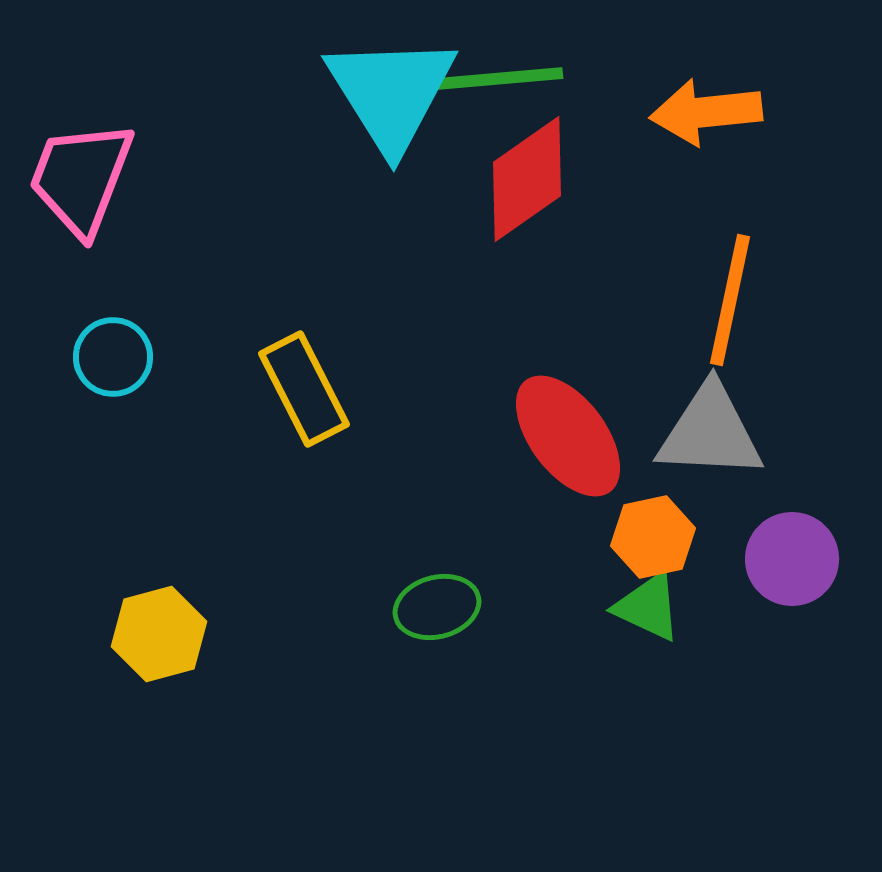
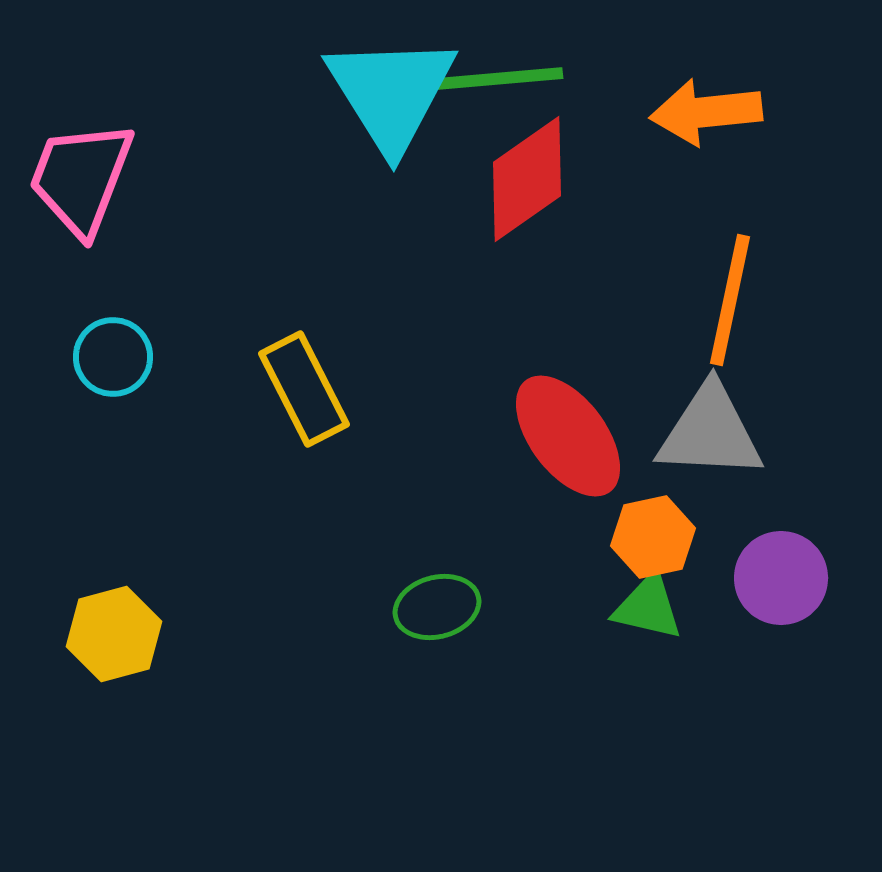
purple circle: moved 11 px left, 19 px down
green triangle: rotated 12 degrees counterclockwise
yellow hexagon: moved 45 px left
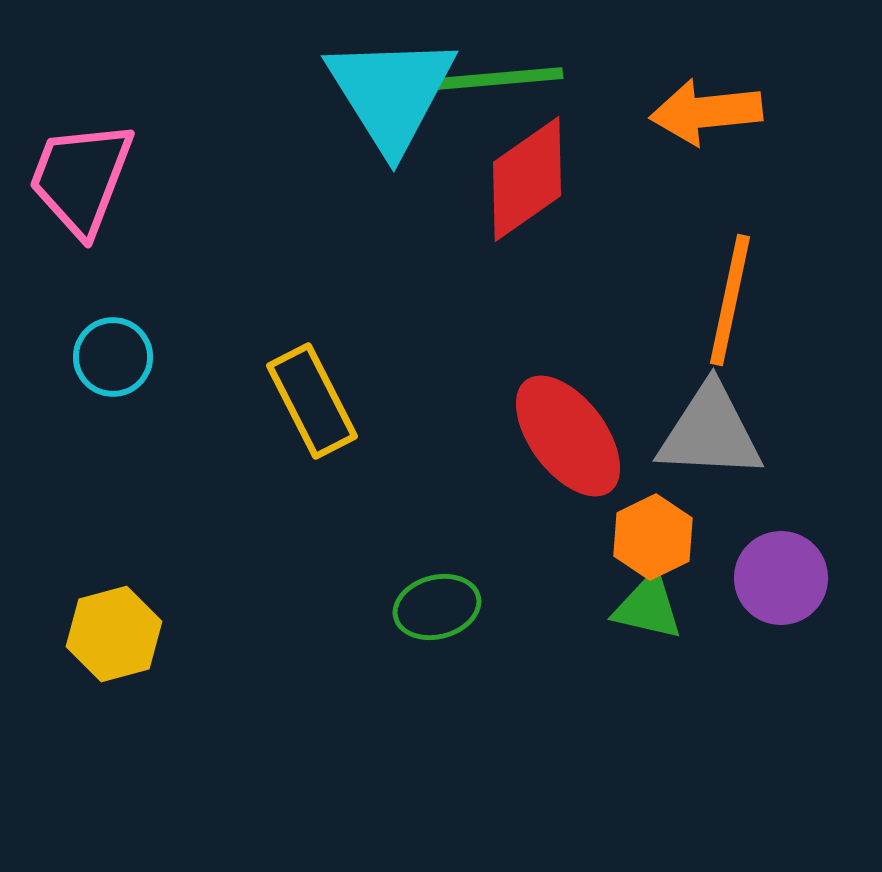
yellow rectangle: moved 8 px right, 12 px down
orange hexagon: rotated 14 degrees counterclockwise
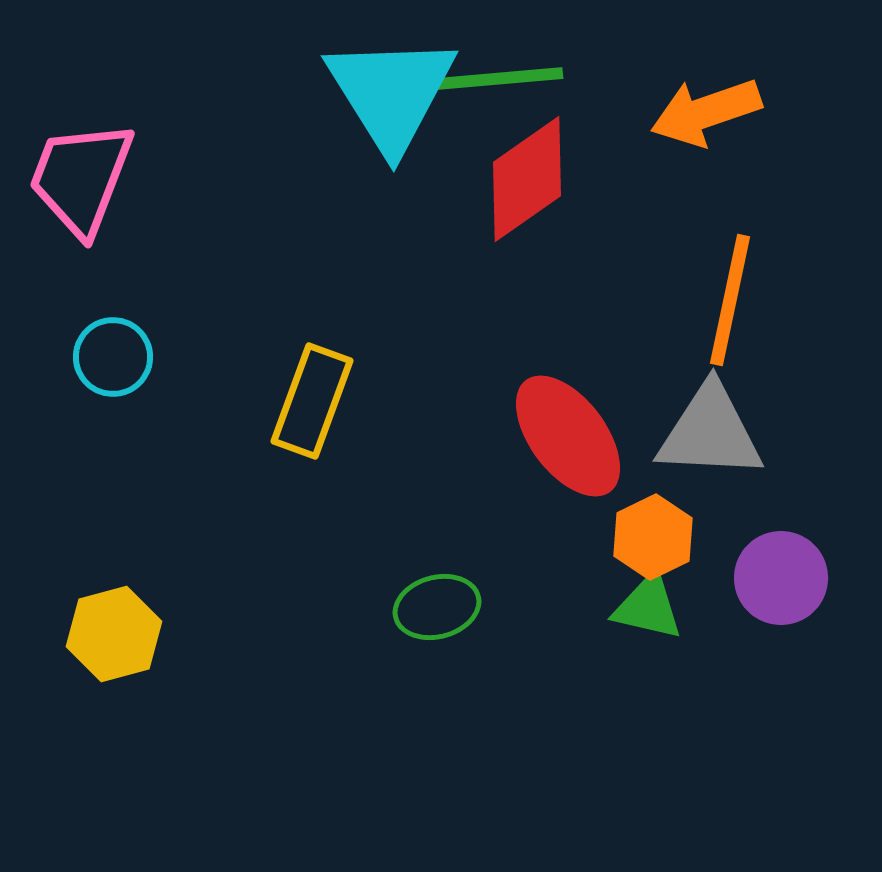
orange arrow: rotated 13 degrees counterclockwise
yellow rectangle: rotated 47 degrees clockwise
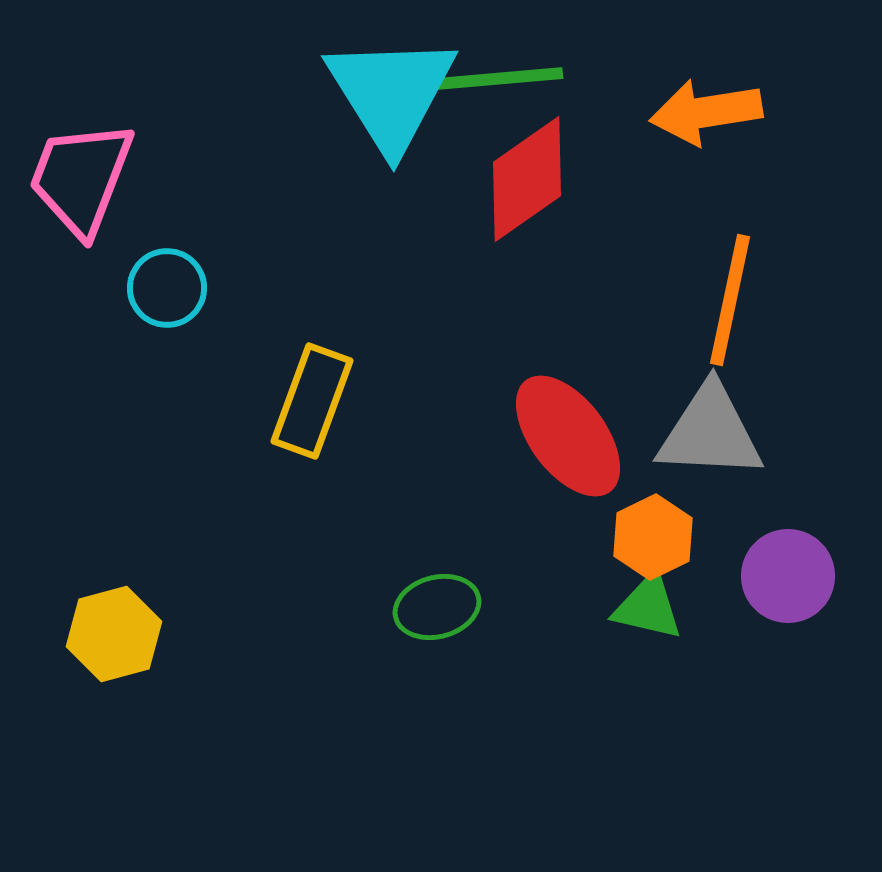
orange arrow: rotated 10 degrees clockwise
cyan circle: moved 54 px right, 69 px up
purple circle: moved 7 px right, 2 px up
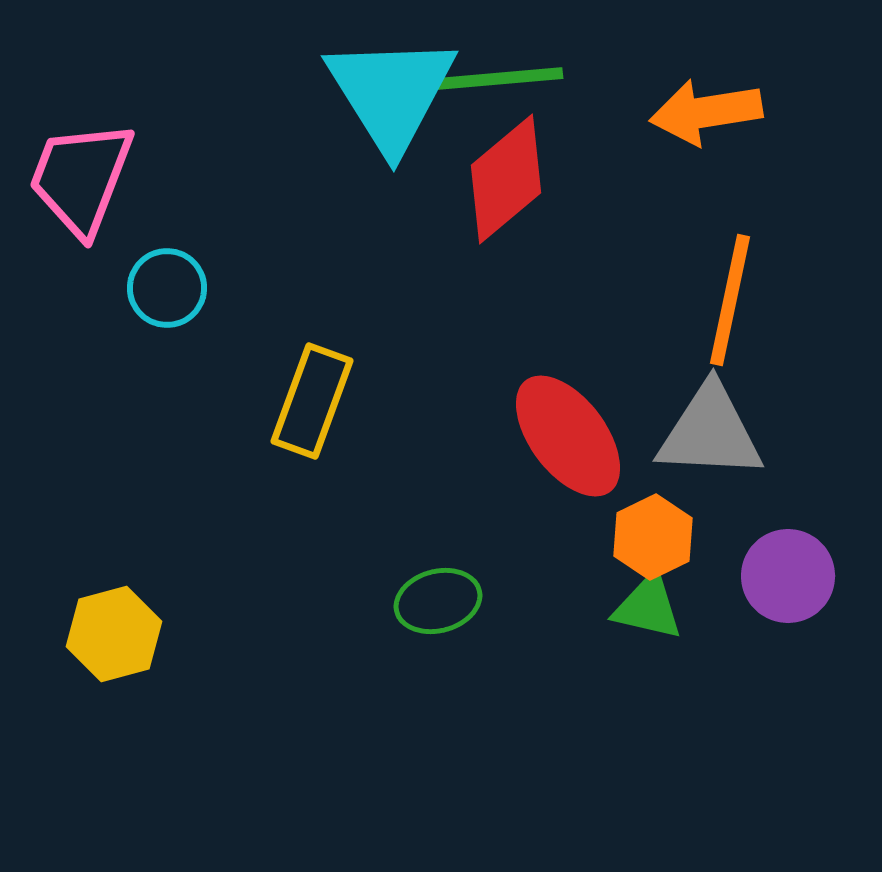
red diamond: moved 21 px left; rotated 5 degrees counterclockwise
green ellipse: moved 1 px right, 6 px up
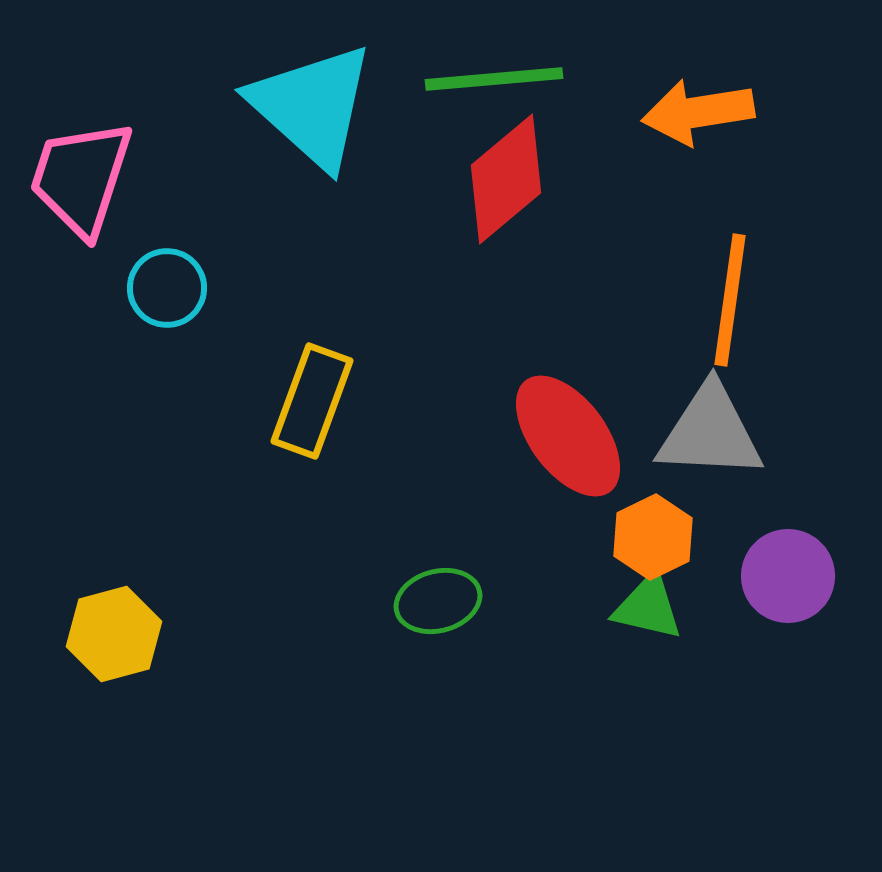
cyan triangle: moved 79 px left, 13 px down; rotated 16 degrees counterclockwise
orange arrow: moved 8 px left
pink trapezoid: rotated 3 degrees counterclockwise
orange line: rotated 4 degrees counterclockwise
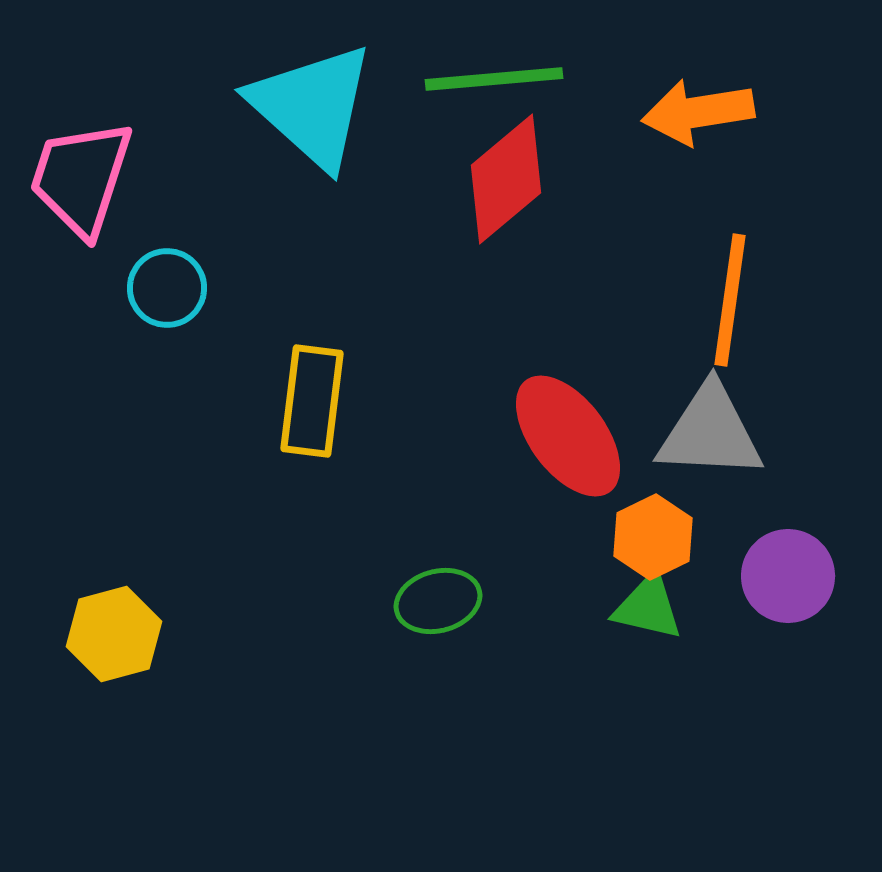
yellow rectangle: rotated 13 degrees counterclockwise
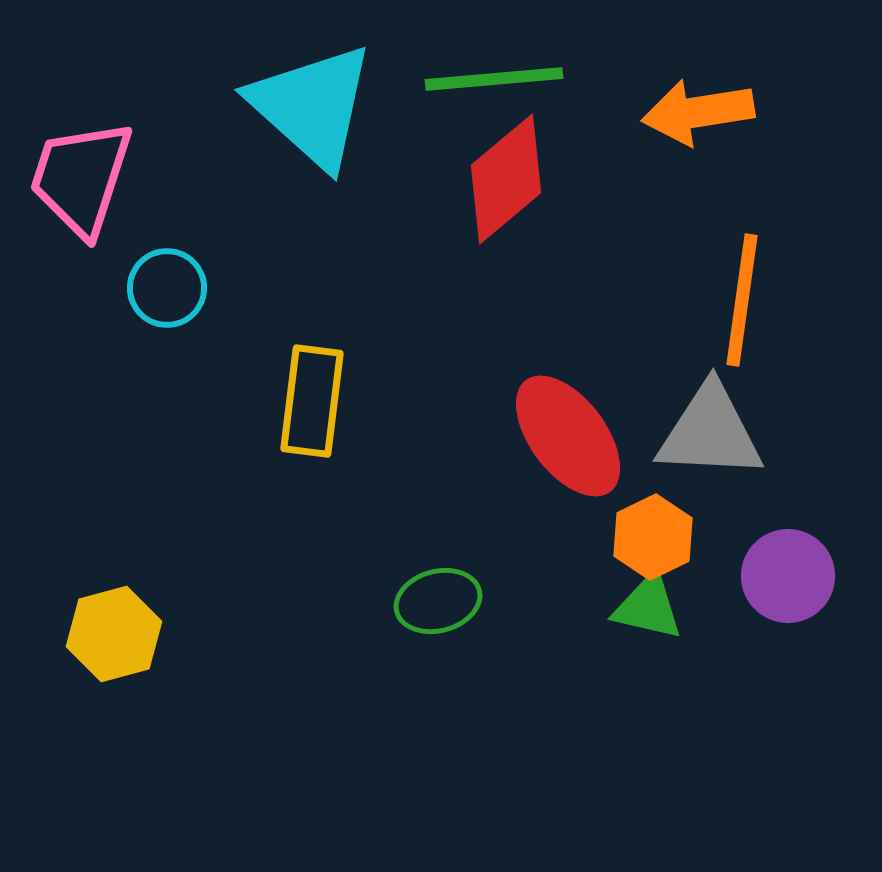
orange line: moved 12 px right
